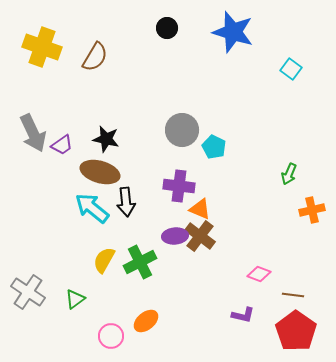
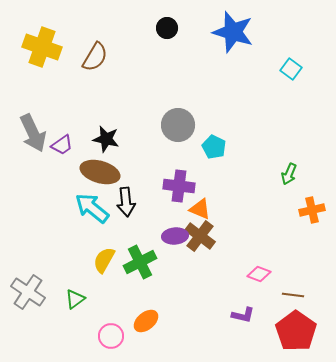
gray circle: moved 4 px left, 5 px up
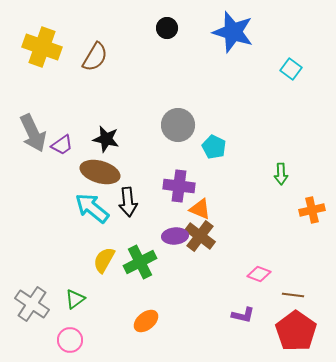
green arrow: moved 8 px left; rotated 25 degrees counterclockwise
black arrow: moved 2 px right
gray cross: moved 4 px right, 12 px down
pink circle: moved 41 px left, 4 px down
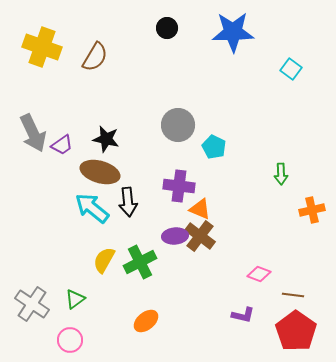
blue star: rotated 18 degrees counterclockwise
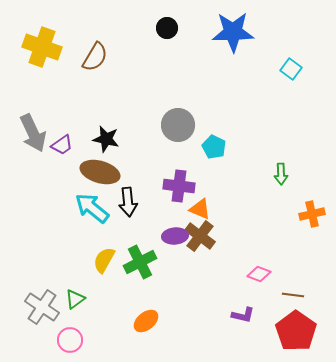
orange cross: moved 4 px down
gray cross: moved 10 px right, 3 px down
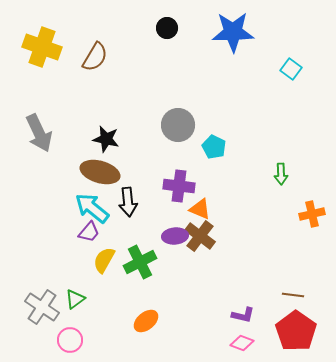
gray arrow: moved 6 px right
purple trapezoid: moved 27 px right, 87 px down; rotated 15 degrees counterclockwise
pink diamond: moved 17 px left, 69 px down
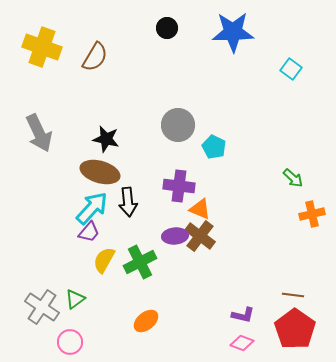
green arrow: moved 12 px right, 4 px down; rotated 45 degrees counterclockwise
cyan arrow: rotated 93 degrees clockwise
red pentagon: moved 1 px left, 2 px up
pink circle: moved 2 px down
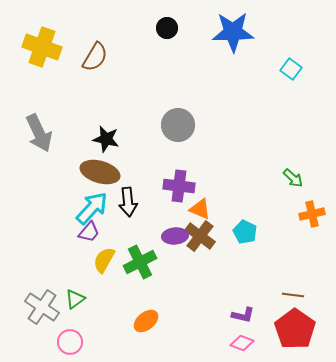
cyan pentagon: moved 31 px right, 85 px down
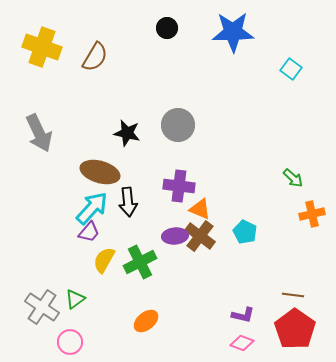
black star: moved 21 px right, 6 px up
